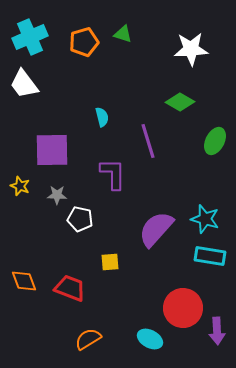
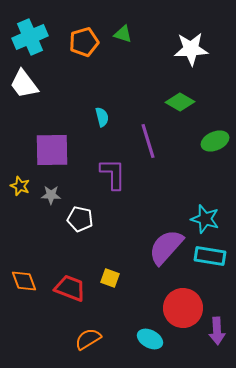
green ellipse: rotated 40 degrees clockwise
gray star: moved 6 px left
purple semicircle: moved 10 px right, 18 px down
yellow square: moved 16 px down; rotated 24 degrees clockwise
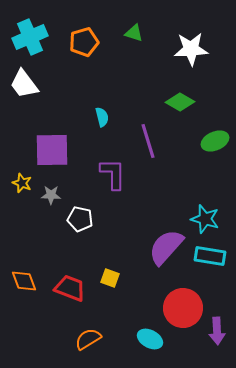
green triangle: moved 11 px right, 1 px up
yellow star: moved 2 px right, 3 px up
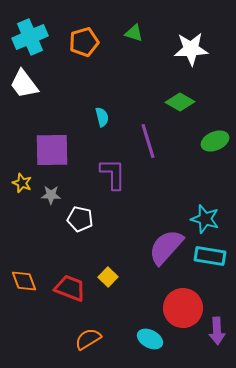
yellow square: moved 2 px left, 1 px up; rotated 24 degrees clockwise
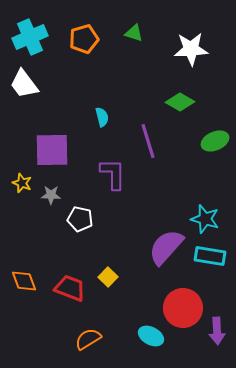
orange pentagon: moved 3 px up
cyan ellipse: moved 1 px right, 3 px up
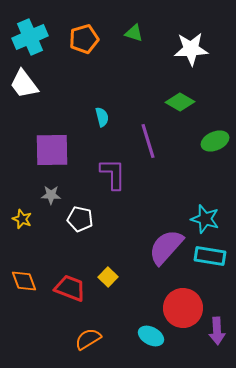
yellow star: moved 36 px down
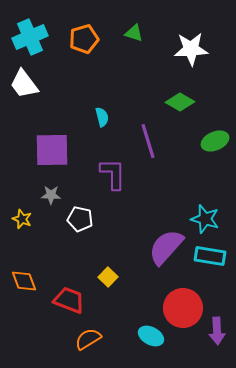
red trapezoid: moved 1 px left, 12 px down
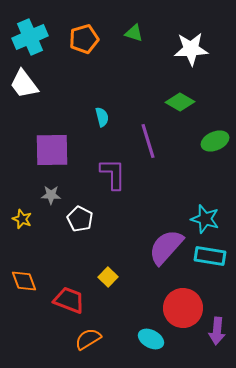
white pentagon: rotated 15 degrees clockwise
purple arrow: rotated 8 degrees clockwise
cyan ellipse: moved 3 px down
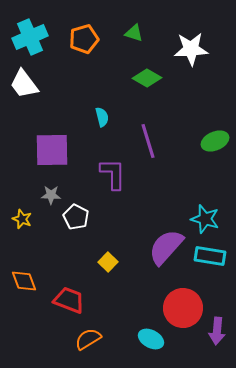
green diamond: moved 33 px left, 24 px up
white pentagon: moved 4 px left, 2 px up
yellow square: moved 15 px up
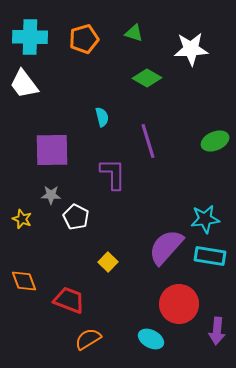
cyan cross: rotated 24 degrees clockwise
cyan star: rotated 24 degrees counterclockwise
red circle: moved 4 px left, 4 px up
